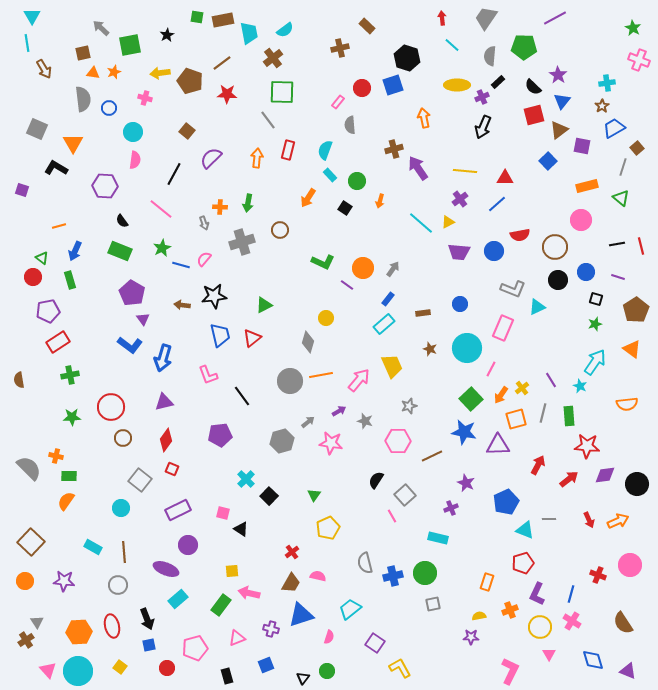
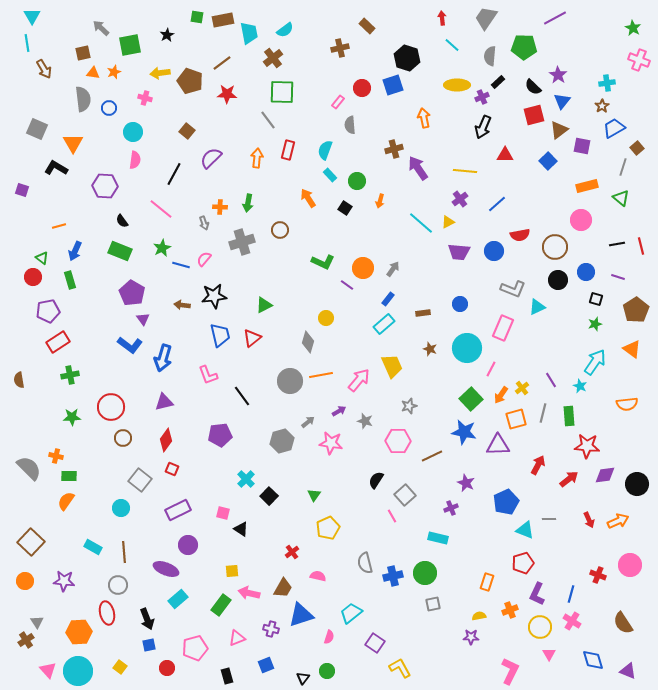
red triangle at (505, 178): moved 23 px up
orange arrow at (308, 198): rotated 114 degrees clockwise
brown trapezoid at (291, 583): moved 8 px left, 5 px down
cyan trapezoid at (350, 609): moved 1 px right, 4 px down
red ellipse at (112, 626): moved 5 px left, 13 px up
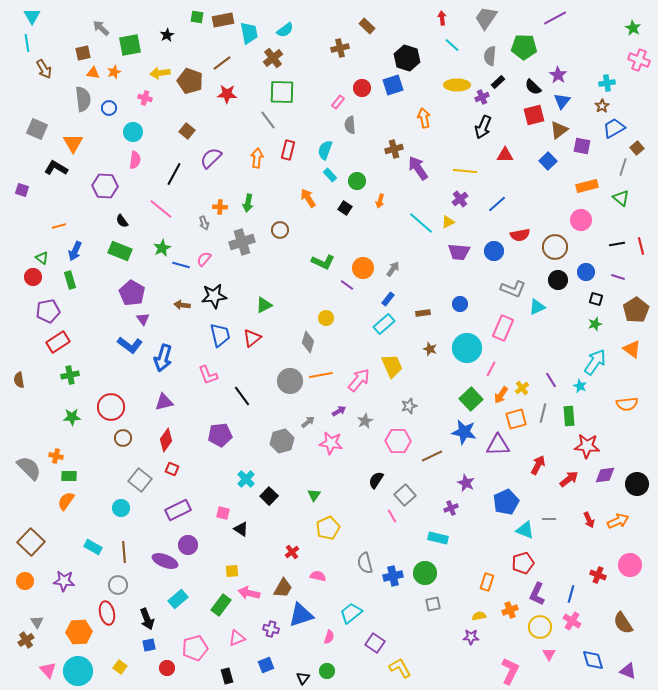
gray star at (365, 421): rotated 28 degrees clockwise
purple ellipse at (166, 569): moved 1 px left, 8 px up
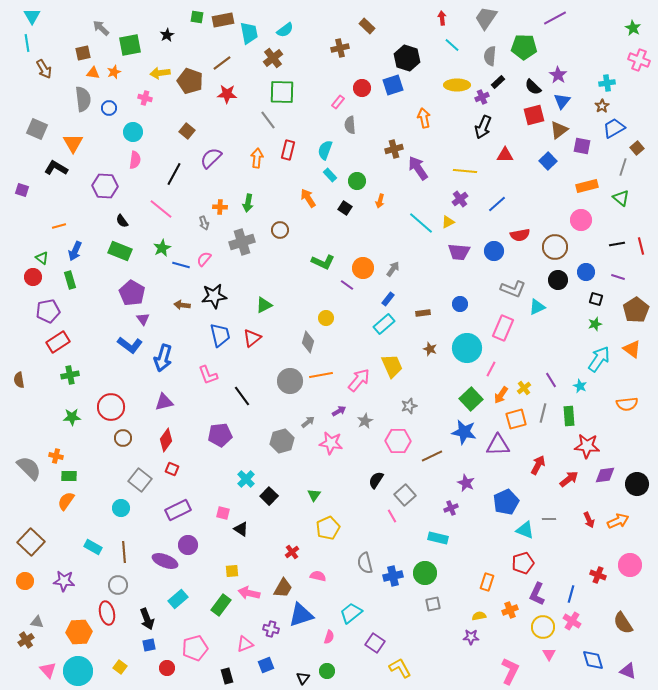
cyan arrow at (595, 362): moved 4 px right, 3 px up
yellow cross at (522, 388): moved 2 px right
gray triangle at (37, 622): rotated 48 degrees counterclockwise
yellow circle at (540, 627): moved 3 px right
pink triangle at (237, 638): moved 8 px right, 6 px down
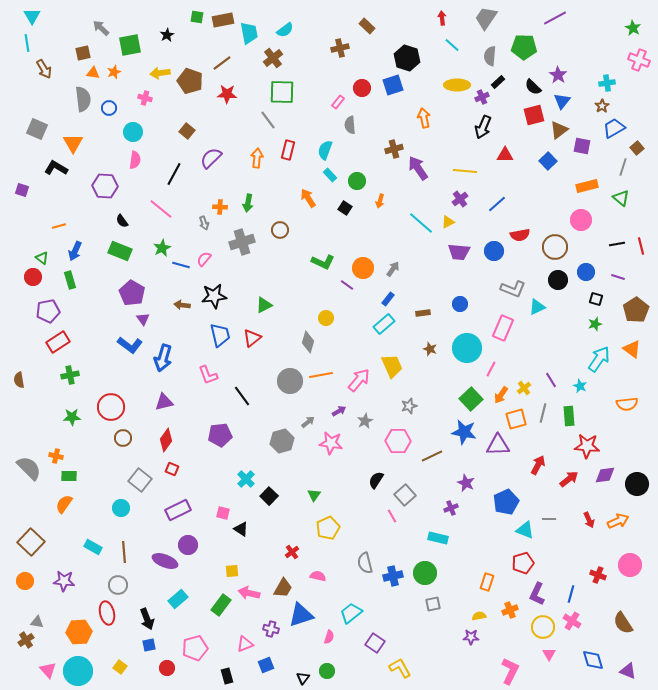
orange semicircle at (66, 501): moved 2 px left, 3 px down
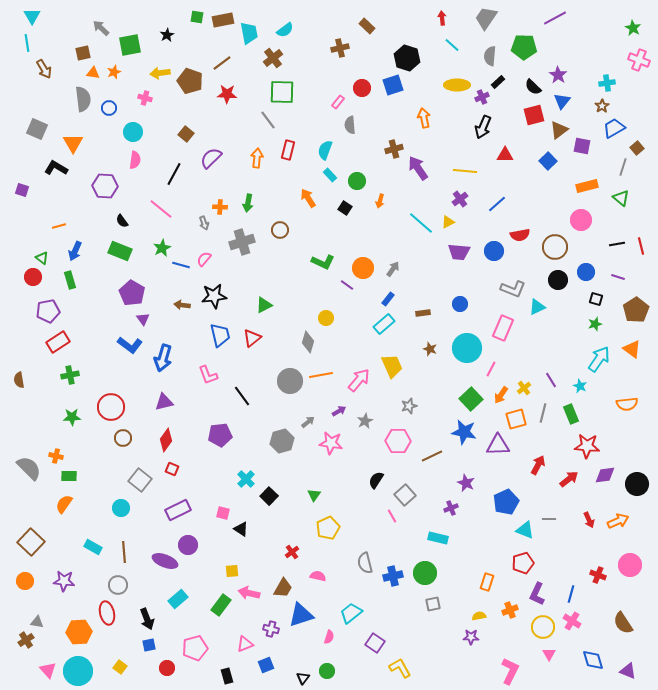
brown square at (187, 131): moved 1 px left, 3 px down
green rectangle at (569, 416): moved 2 px right, 2 px up; rotated 18 degrees counterclockwise
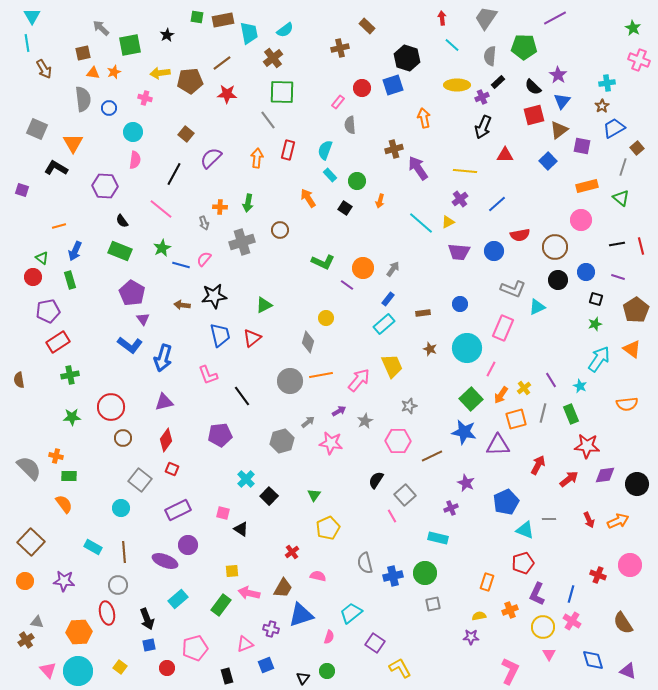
brown pentagon at (190, 81): rotated 25 degrees counterclockwise
orange semicircle at (64, 504): rotated 108 degrees clockwise
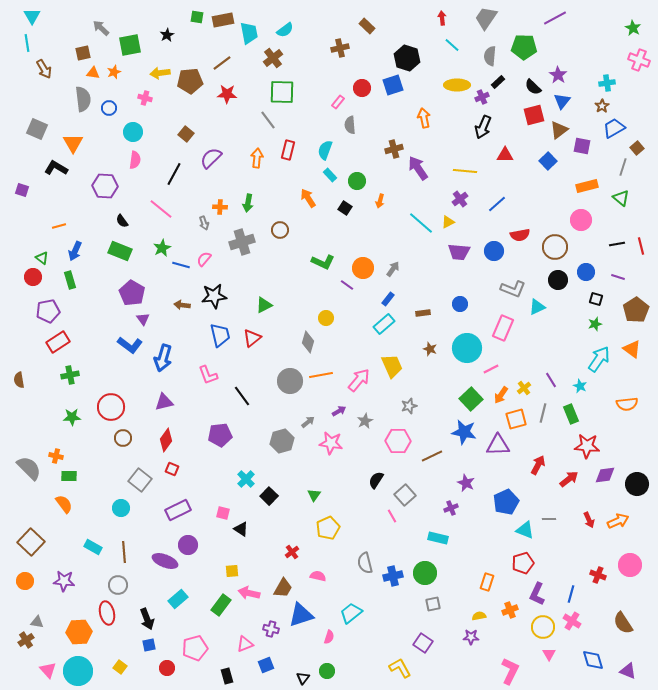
pink line at (491, 369): rotated 35 degrees clockwise
purple square at (375, 643): moved 48 px right
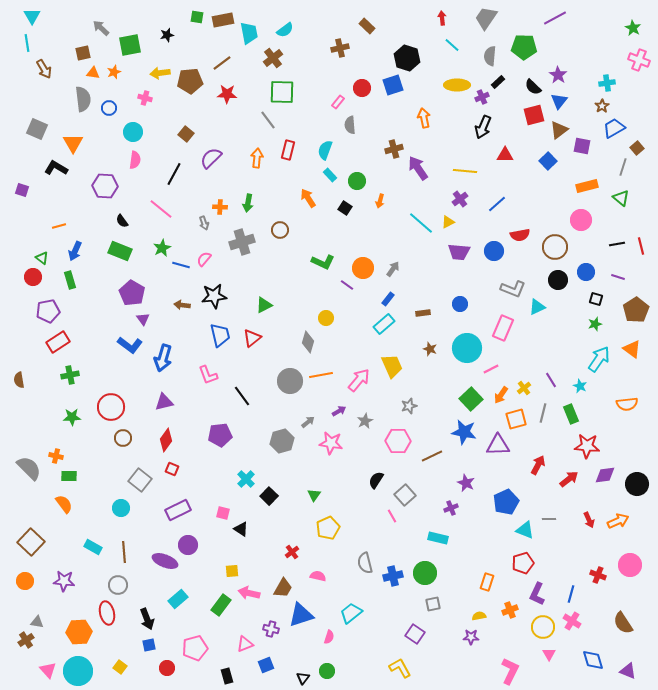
black star at (167, 35): rotated 16 degrees clockwise
blue triangle at (562, 101): moved 3 px left
purple square at (423, 643): moved 8 px left, 9 px up
